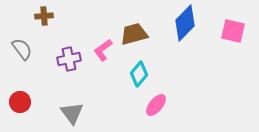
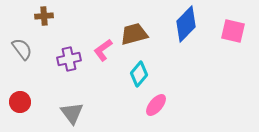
blue diamond: moved 1 px right, 1 px down
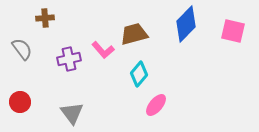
brown cross: moved 1 px right, 2 px down
pink L-shape: rotated 95 degrees counterclockwise
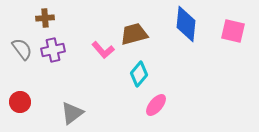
blue diamond: rotated 39 degrees counterclockwise
purple cross: moved 16 px left, 9 px up
gray triangle: rotated 30 degrees clockwise
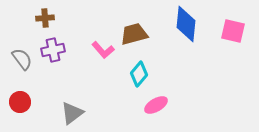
gray semicircle: moved 10 px down
pink ellipse: rotated 20 degrees clockwise
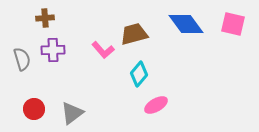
blue diamond: rotated 42 degrees counterclockwise
pink square: moved 7 px up
purple cross: rotated 10 degrees clockwise
gray semicircle: rotated 20 degrees clockwise
red circle: moved 14 px right, 7 px down
